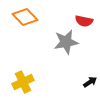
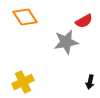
orange diamond: rotated 10 degrees clockwise
red semicircle: rotated 42 degrees counterclockwise
black arrow: rotated 136 degrees clockwise
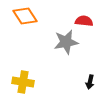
orange diamond: moved 1 px up
red semicircle: rotated 144 degrees counterclockwise
yellow cross: rotated 35 degrees clockwise
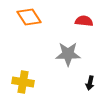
orange diamond: moved 4 px right, 1 px down
gray star: moved 2 px right, 12 px down; rotated 10 degrees clockwise
black arrow: moved 1 px down
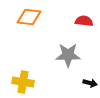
orange diamond: rotated 50 degrees counterclockwise
gray star: moved 1 px down
black arrow: rotated 88 degrees counterclockwise
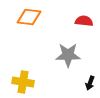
black arrow: rotated 96 degrees clockwise
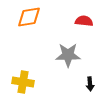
orange diamond: rotated 15 degrees counterclockwise
black arrow: moved 1 px down; rotated 24 degrees counterclockwise
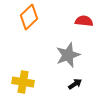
orange diamond: rotated 35 degrees counterclockwise
gray star: rotated 20 degrees counterclockwise
black arrow: moved 15 px left; rotated 120 degrees counterclockwise
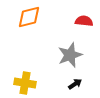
orange diamond: rotated 30 degrees clockwise
gray star: moved 2 px right
yellow cross: moved 2 px right, 1 px down
